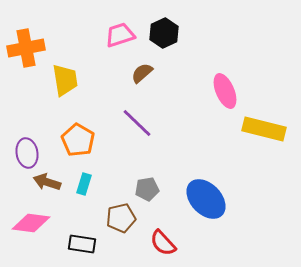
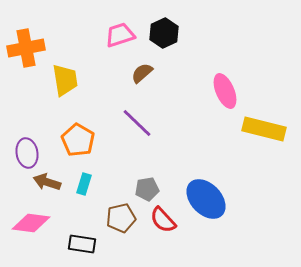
red semicircle: moved 23 px up
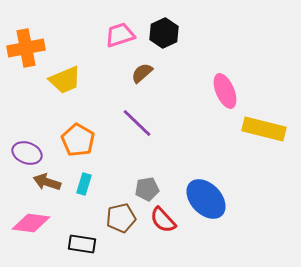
yellow trapezoid: rotated 76 degrees clockwise
purple ellipse: rotated 60 degrees counterclockwise
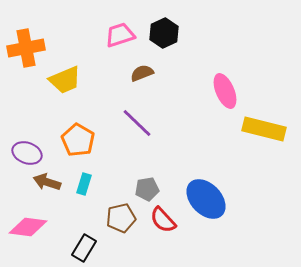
brown semicircle: rotated 20 degrees clockwise
pink diamond: moved 3 px left, 4 px down
black rectangle: moved 2 px right, 4 px down; rotated 68 degrees counterclockwise
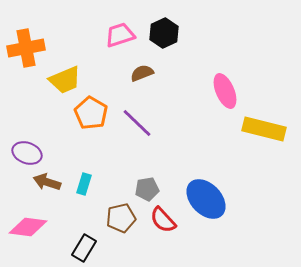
orange pentagon: moved 13 px right, 27 px up
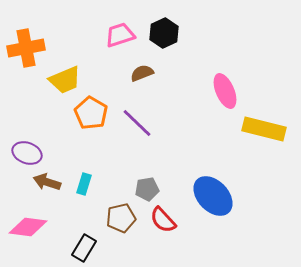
blue ellipse: moved 7 px right, 3 px up
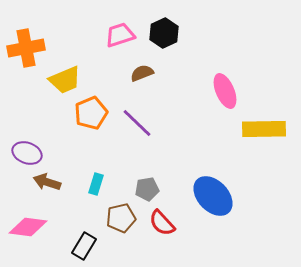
orange pentagon: rotated 20 degrees clockwise
yellow rectangle: rotated 15 degrees counterclockwise
cyan rectangle: moved 12 px right
red semicircle: moved 1 px left, 3 px down
black rectangle: moved 2 px up
